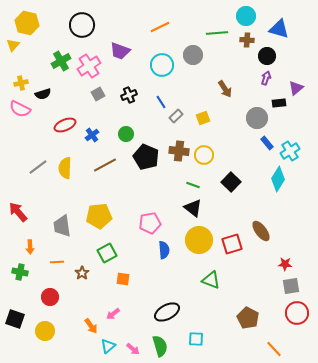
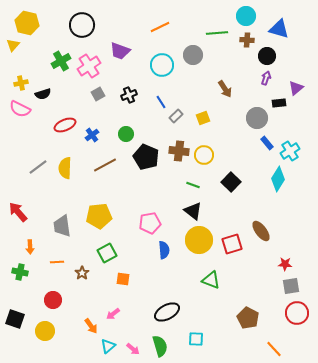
black triangle at (193, 208): moved 3 px down
red circle at (50, 297): moved 3 px right, 3 px down
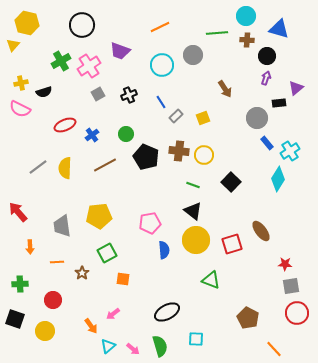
black semicircle at (43, 94): moved 1 px right, 2 px up
yellow circle at (199, 240): moved 3 px left
green cross at (20, 272): moved 12 px down; rotated 14 degrees counterclockwise
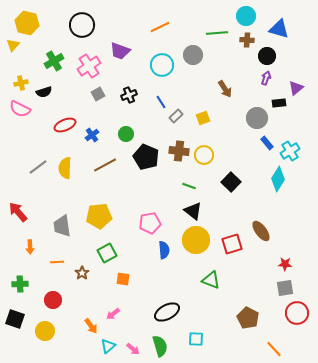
green cross at (61, 61): moved 7 px left
green line at (193, 185): moved 4 px left, 1 px down
gray square at (291, 286): moved 6 px left, 2 px down
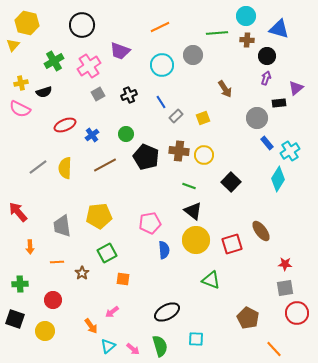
pink arrow at (113, 314): moved 1 px left, 2 px up
